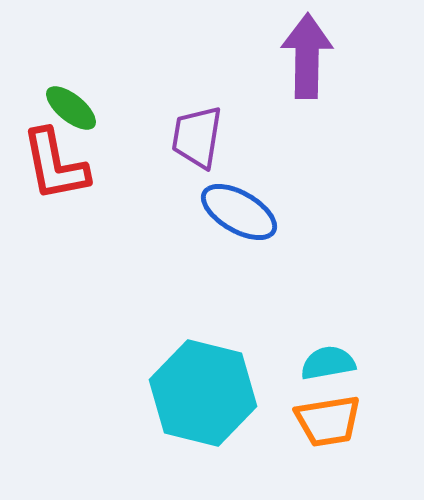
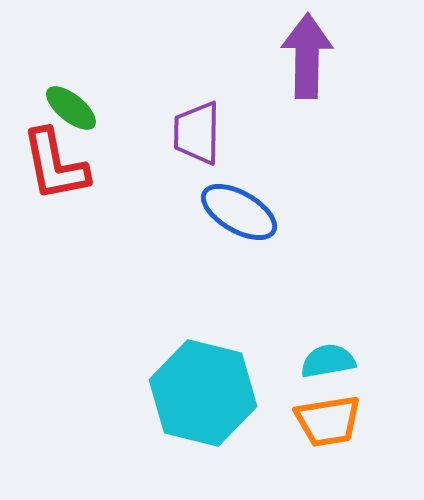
purple trapezoid: moved 4 px up; rotated 8 degrees counterclockwise
cyan semicircle: moved 2 px up
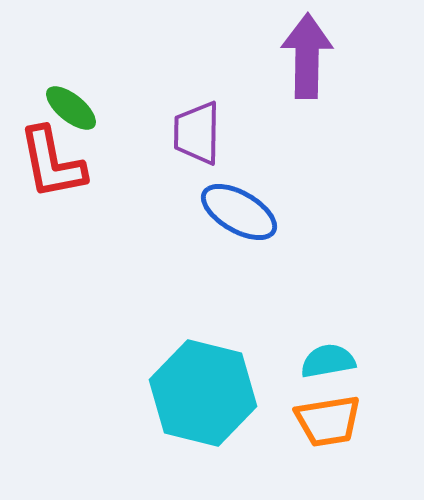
red L-shape: moved 3 px left, 2 px up
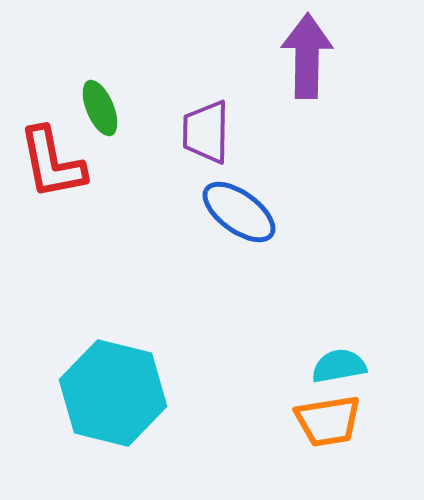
green ellipse: moved 29 px right; rotated 28 degrees clockwise
purple trapezoid: moved 9 px right, 1 px up
blue ellipse: rotated 6 degrees clockwise
cyan semicircle: moved 11 px right, 5 px down
cyan hexagon: moved 90 px left
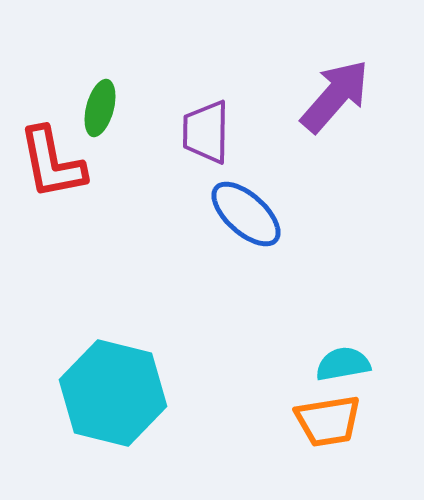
purple arrow: moved 28 px right, 40 px down; rotated 40 degrees clockwise
green ellipse: rotated 38 degrees clockwise
blue ellipse: moved 7 px right, 2 px down; rotated 6 degrees clockwise
cyan semicircle: moved 4 px right, 2 px up
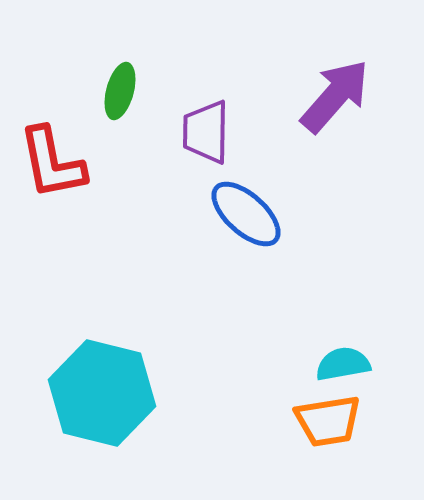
green ellipse: moved 20 px right, 17 px up
cyan hexagon: moved 11 px left
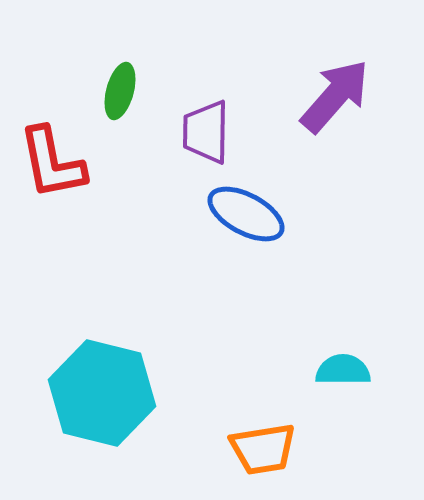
blue ellipse: rotated 14 degrees counterclockwise
cyan semicircle: moved 6 px down; rotated 10 degrees clockwise
orange trapezoid: moved 65 px left, 28 px down
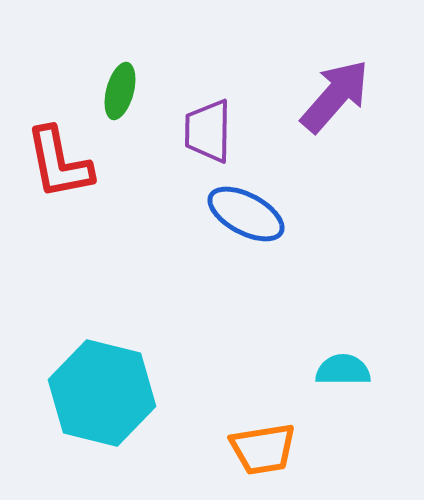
purple trapezoid: moved 2 px right, 1 px up
red L-shape: moved 7 px right
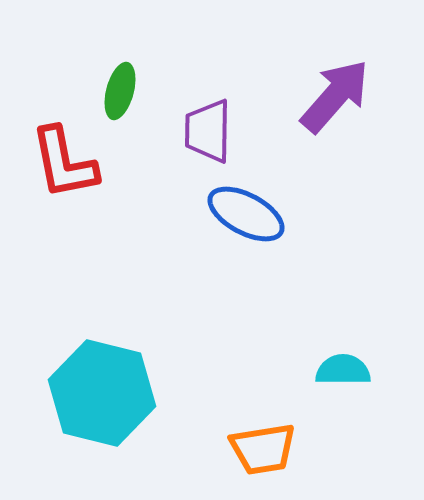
red L-shape: moved 5 px right
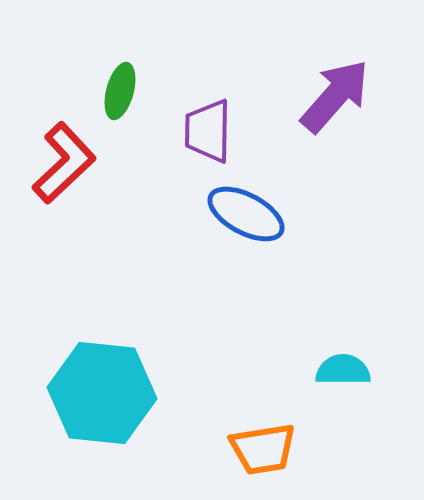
red L-shape: rotated 122 degrees counterclockwise
cyan hexagon: rotated 8 degrees counterclockwise
